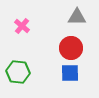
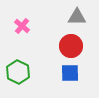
red circle: moved 2 px up
green hexagon: rotated 20 degrees clockwise
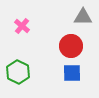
gray triangle: moved 6 px right
blue square: moved 2 px right
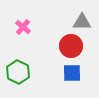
gray triangle: moved 1 px left, 5 px down
pink cross: moved 1 px right, 1 px down
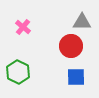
blue square: moved 4 px right, 4 px down
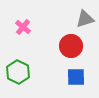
gray triangle: moved 3 px right, 3 px up; rotated 18 degrees counterclockwise
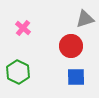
pink cross: moved 1 px down
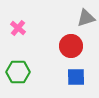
gray triangle: moved 1 px right, 1 px up
pink cross: moved 5 px left
green hexagon: rotated 25 degrees counterclockwise
